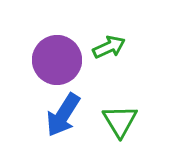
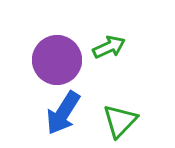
blue arrow: moved 2 px up
green triangle: rotated 15 degrees clockwise
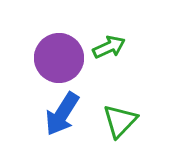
purple circle: moved 2 px right, 2 px up
blue arrow: moved 1 px left, 1 px down
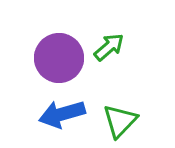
green arrow: rotated 16 degrees counterclockwise
blue arrow: rotated 42 degrees clockwise
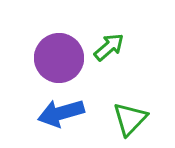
blue arrow: moved 1 px left, 1 px up
green triangle: moved 10 px right, 2 px up
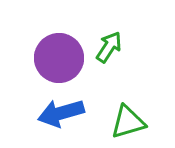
green arrow: rotated 16 degrees counterclockwise
green triangle: moved 2 px left, 3 px down; rotated 30 degrees clockwise
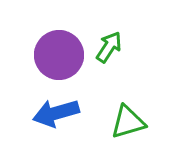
purple circle: moved 3 px up
blue arrow: moved 5 px left
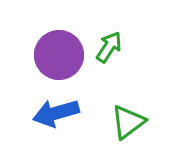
green triangle: rotated 21 degrees counterclockwise
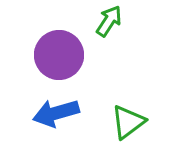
green arrow: moved 26 px up
